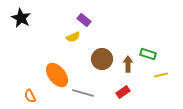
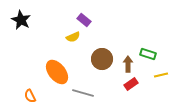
black star: moved 2 px down
orange ellipse: moved 3 px up
red rectangle: moved 8 px right, 8 px up
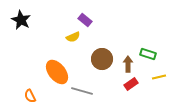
purple rectangle: moved 1 px right
yellow line: moved 2 px left, 2 px down
gray line: moved 1 px left, 2 px up
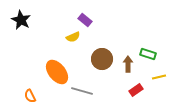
red rectangle: moved 5 px right, 6 px down
